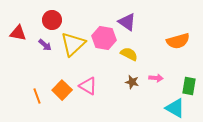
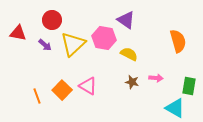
purple triangle: moved 1 px left, 2 px up
orange semicircle: rotated 90 degrees counterclockwise
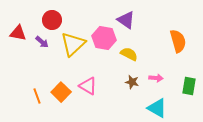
purple arrow: moved 3 px left, 3 px up
orange square: moved 1 px left, 2 px down
cyan triangle: moved 18 px left
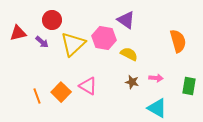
red triangle: rotated 24 degrees counterclockwise
